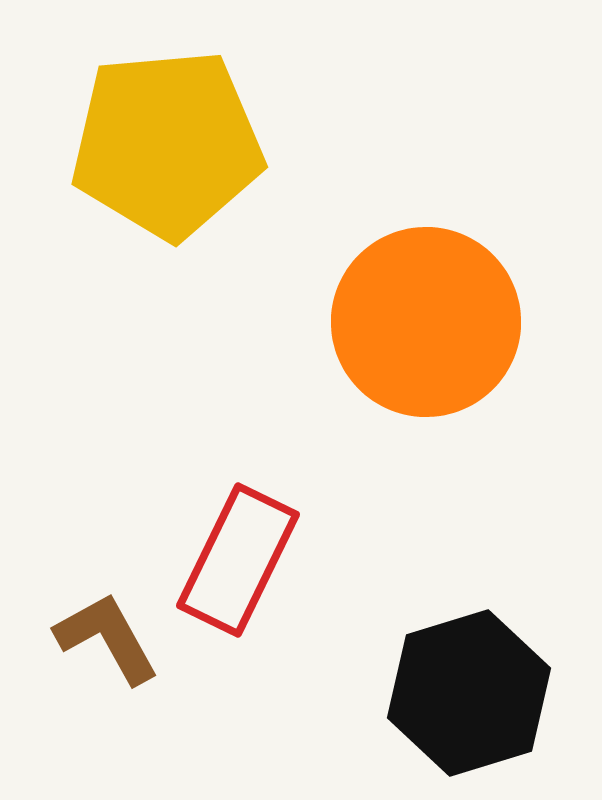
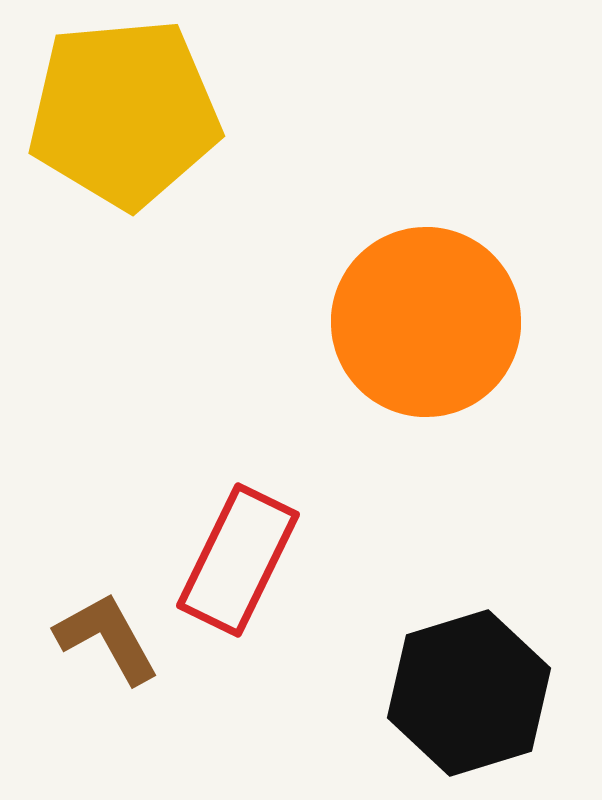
yellow pentagon: moved 43 px left, 31 px up
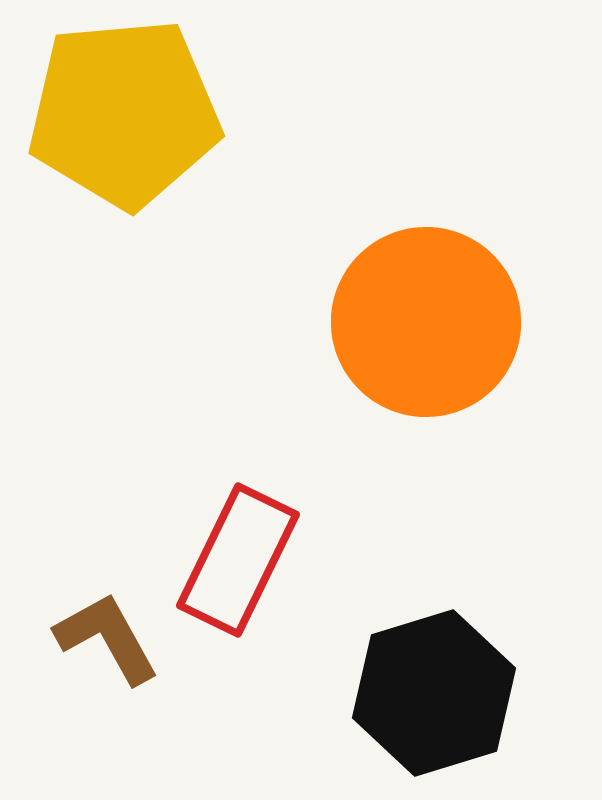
black hexagon: moved 35 px left
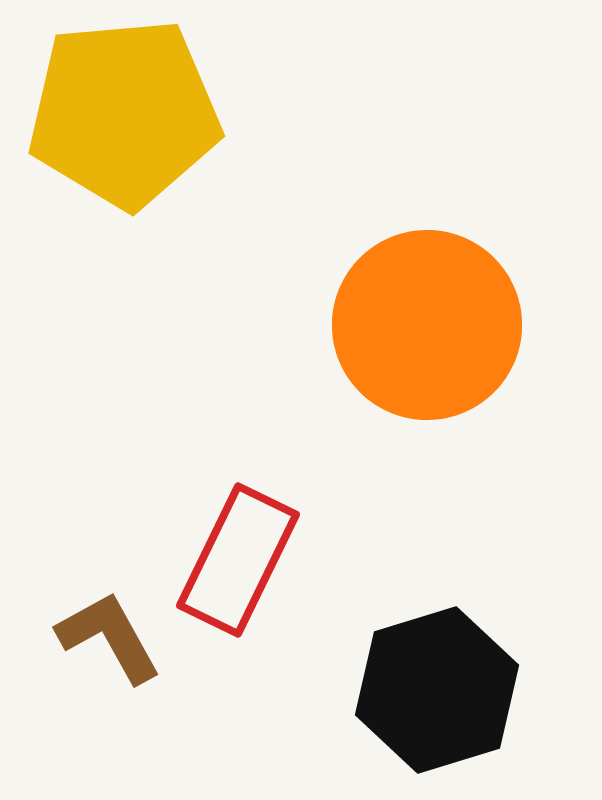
orange circle: moved 1 px right, 3 px down
brown L-shape: moved 2 px right, 1 px up
black hexagon: moved 3 px right, 3 px up
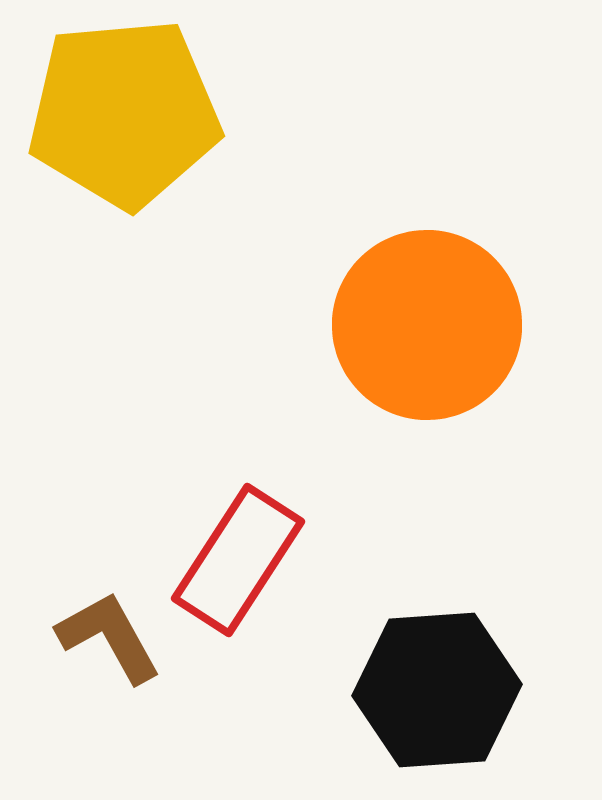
red rectangle: rotated 7 degrees clockwise
black hexagon: rotated 13 degrees clockwise
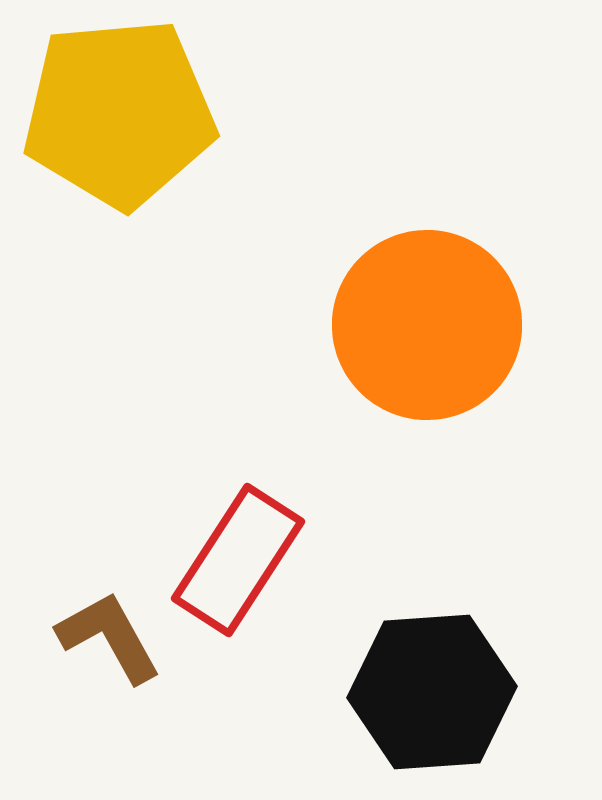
yellow pentagon: moved 5 px left
black hexagon: moved 5 px left, 2 px down
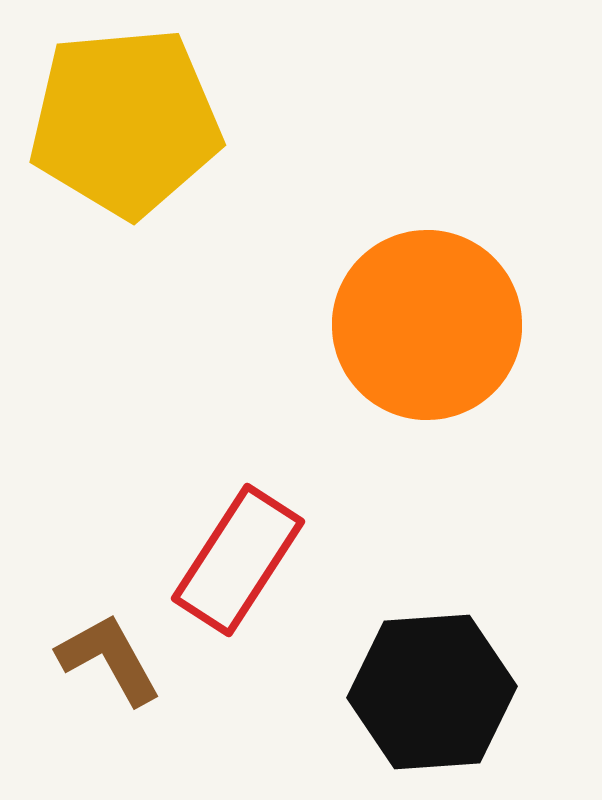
yellow pentagon: moved 6 px right, 9 px down
brown L-shape: moved 22 px down
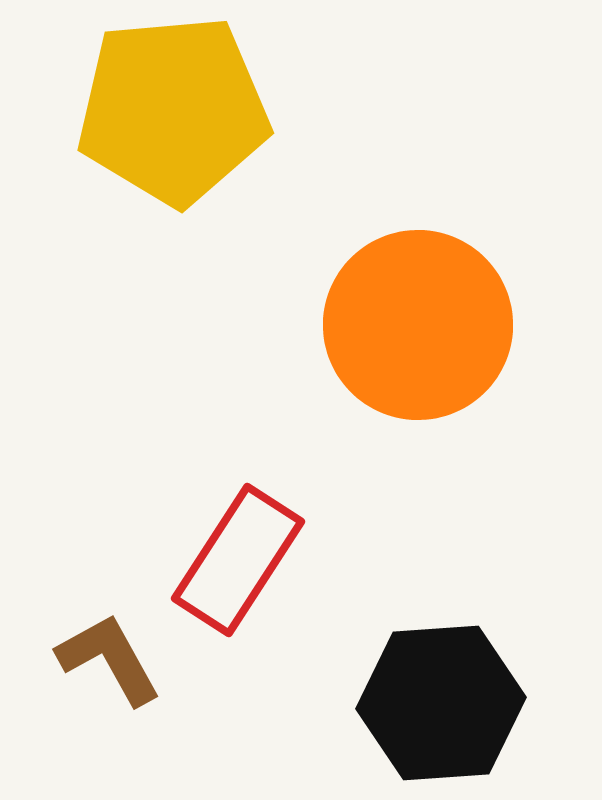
yellow pentagon: moved 48 px right, 12 px up
orange circle: moved 9 px left
black hexagon: moved 9 px right, 11 px down
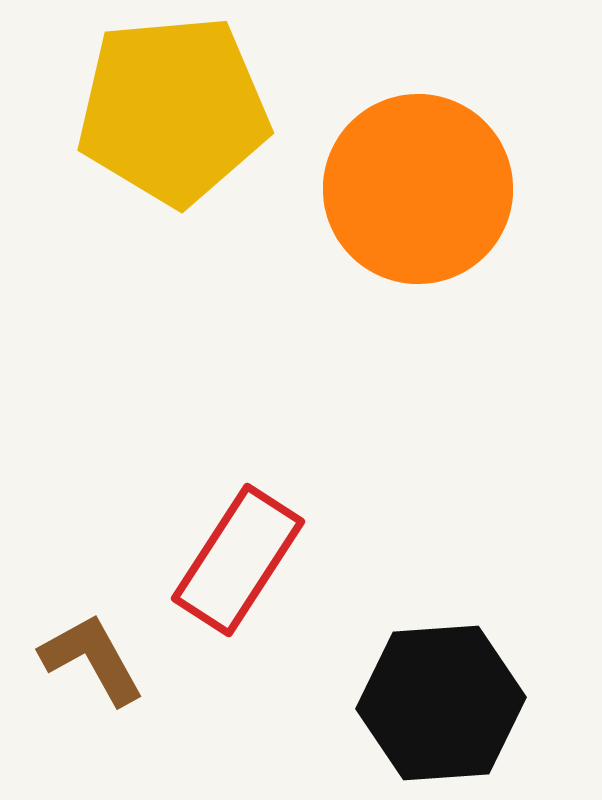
orange circle: moved 136 px up
brown L-shape: moved 17 px left
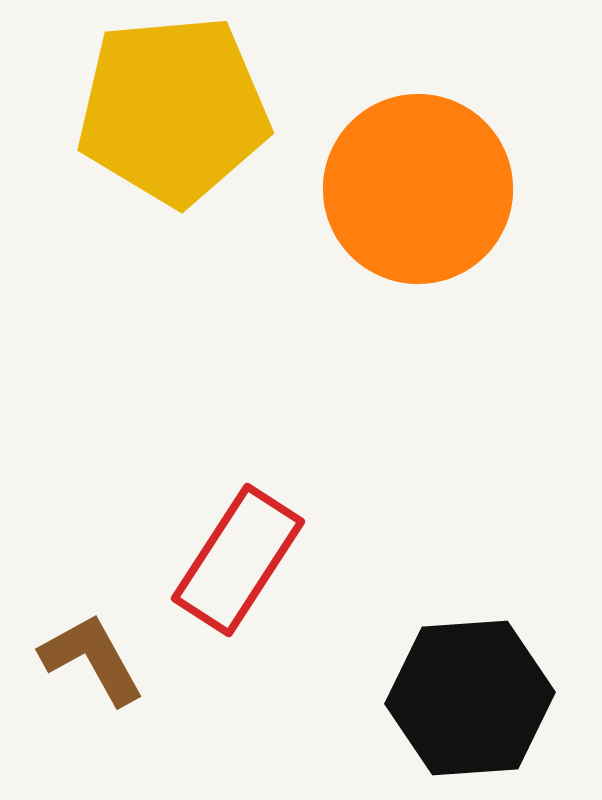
black hexagon: moved 29 px right, 5 px up
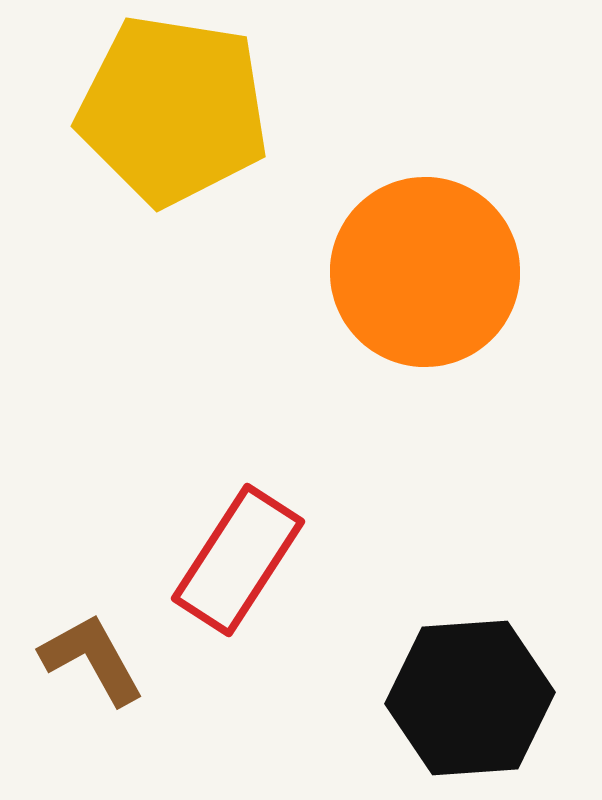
yellow pentagon: rotated 14 degrees clockwise
orange circle: moved 7 px right, 83 px down
